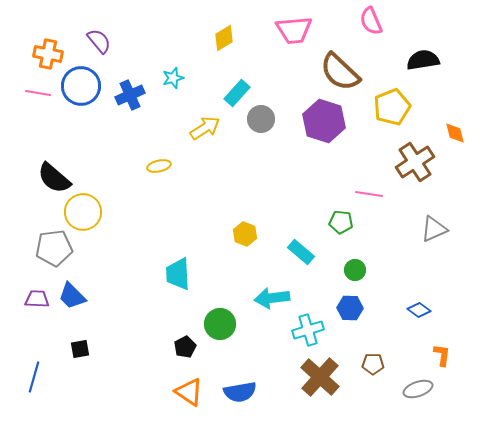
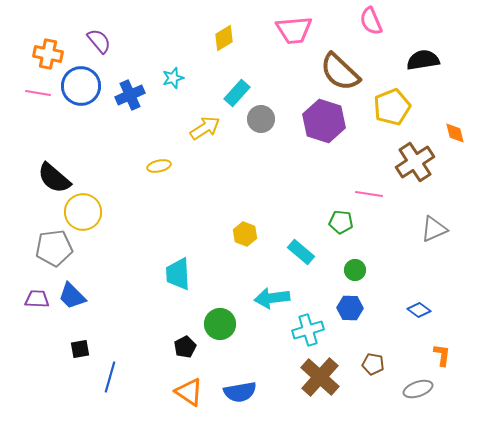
brown pentagon at (373, 364): rotated 10 degrees clockwise
blue line at (34, 377): moved 76 px right
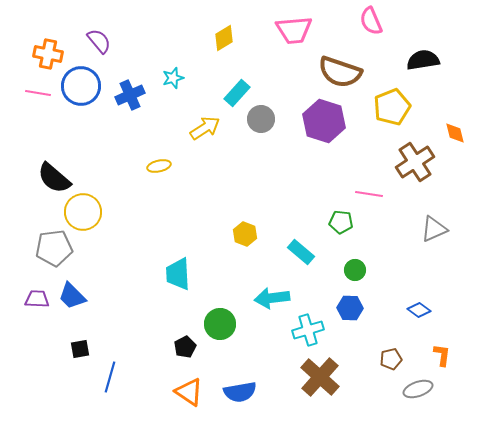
brown semicircle at (340, 72): rotated 24 degrees counterclockwise
brown pentagon at (373, 364): moved 18 px right, 5 px up; rotated 25 degrees counterclockwise
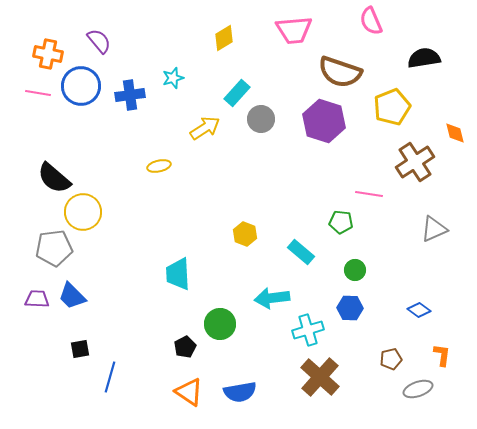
black semicircle at (423, 60): moved 1 px right, 2 px up
blue cross at (130, 95): rotated 16 degrees clockwise
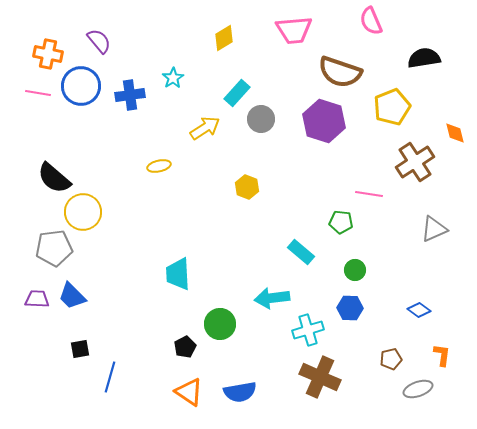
cyan star at (173, 78): rotated 15 degrees counterclockwise
yellow hexagon at (245, 234): moved 2 px right, 47 px up
brown cross at (320, 377): rotated 18 degrees counterclockwise
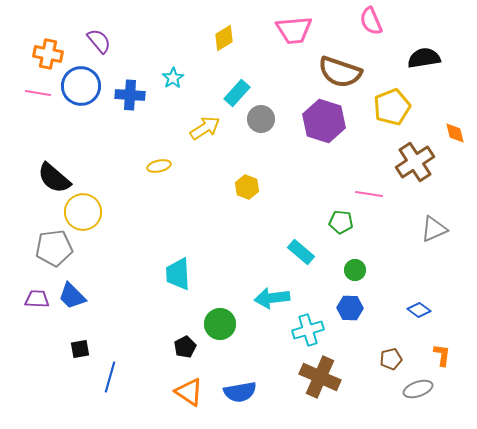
blue cross at (130, 95): rotated 12 degrees clockwise
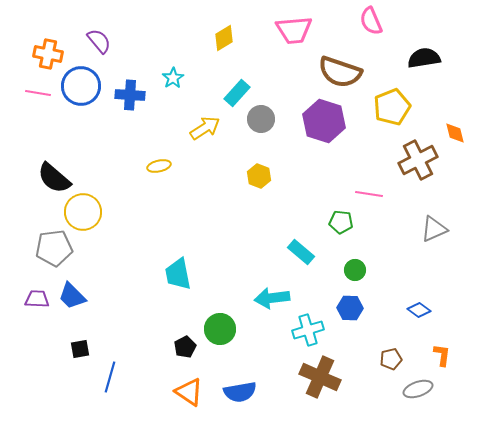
brown cross at (415, 162): moved 3 px right, 2 px up; rotated 6 degrees clockwise
yellow hexagon at (247, 187): moved 12 px right, 11 px up
cyan trapezoid at (178, 274): rotated 8 degrees counterclockwise
green circle at (220, 324): moved 5 px down
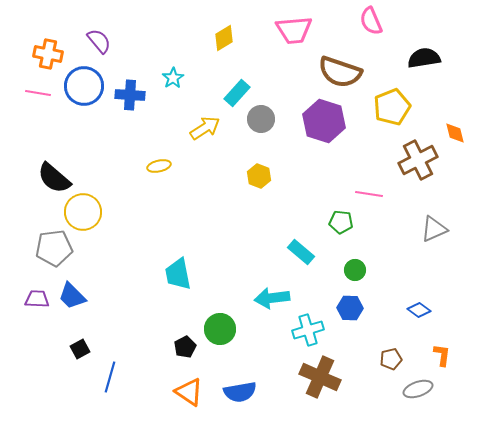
blue circle at (81, 86): moved 3 px right
black square at (80, 349): rotated 18 degrees counterclockwise
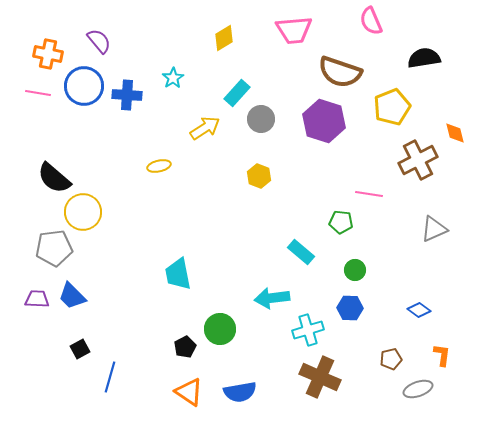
blue cross at (130, 95): moved 3 px left
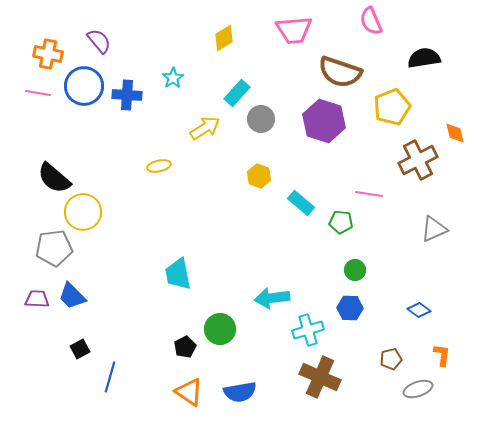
cyan rectangle at (301, 252): moved 49 px up
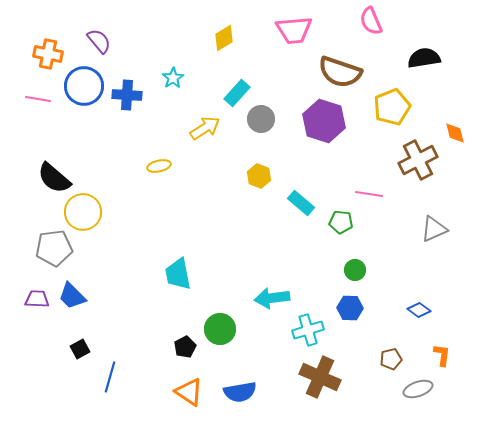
pink line at (38, 93): moved 6 px down
